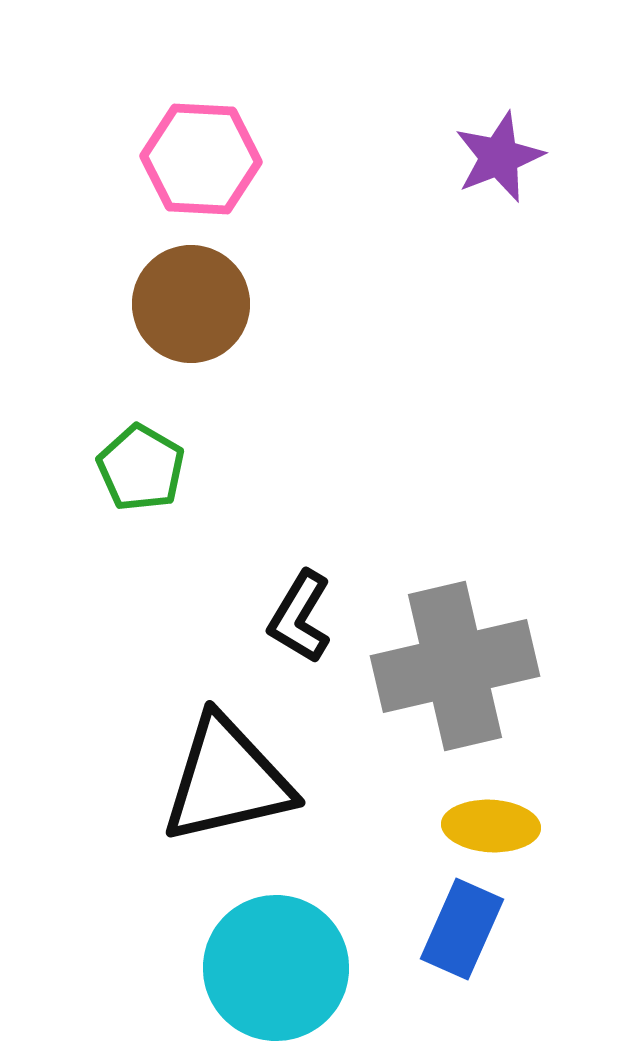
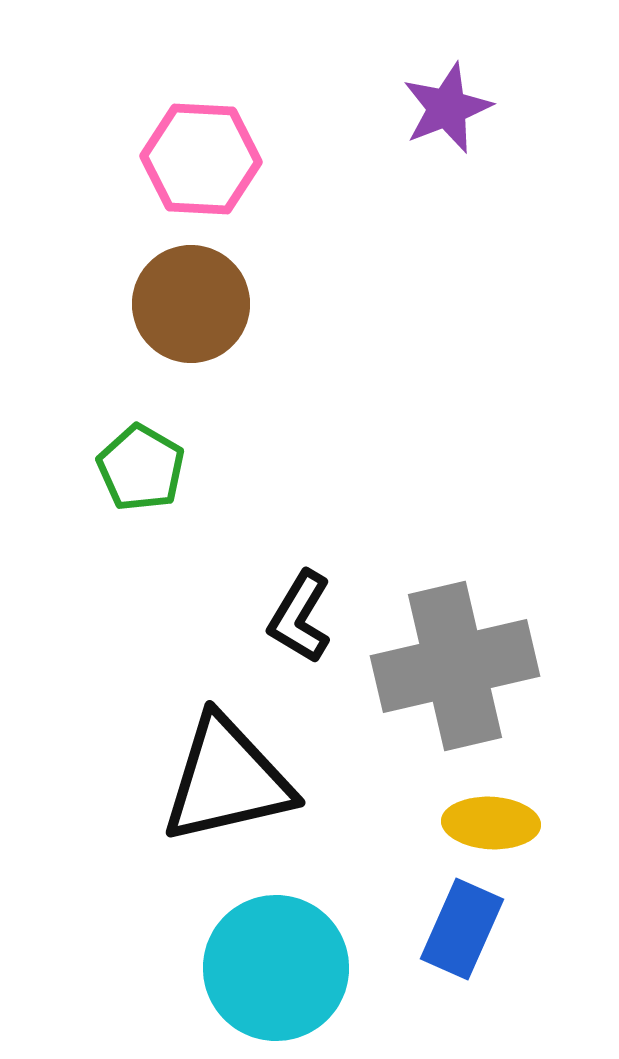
purple star: moved 52 px left, 49 px up
yellow ellipse: moved 3 px up
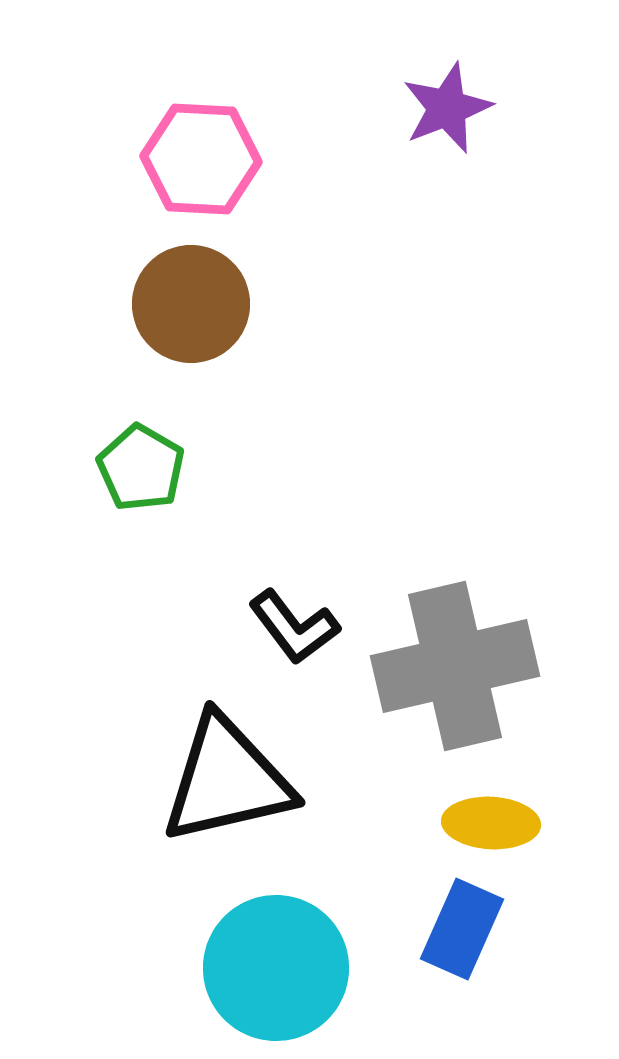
black L-shape: moved 6 px left, 10 px down; rotated 68 degrees counterclockwise
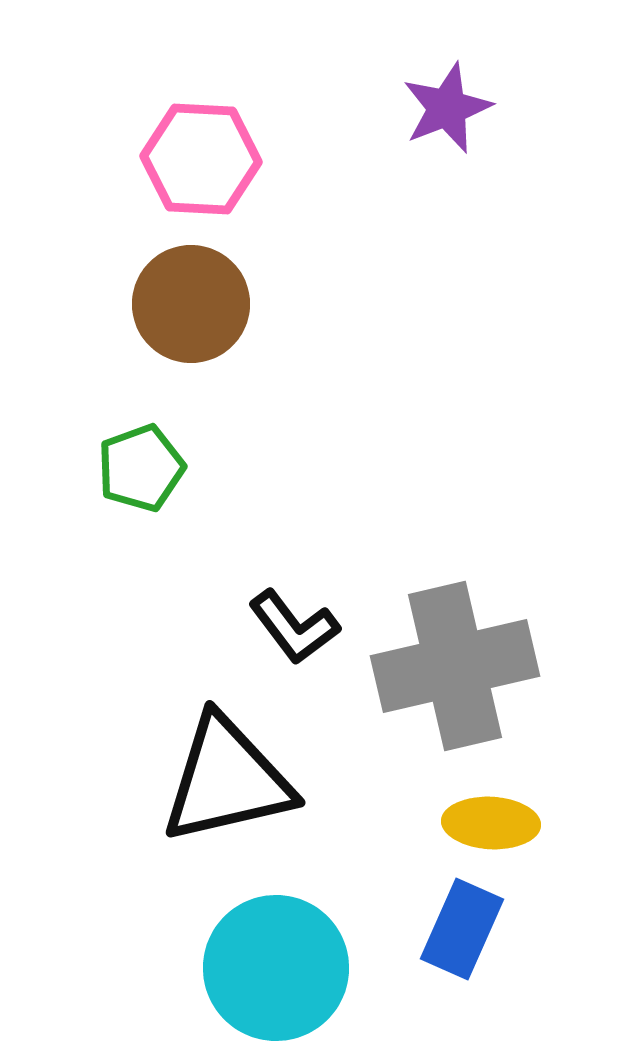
green pentagon: rotated 22 degrees clockwise
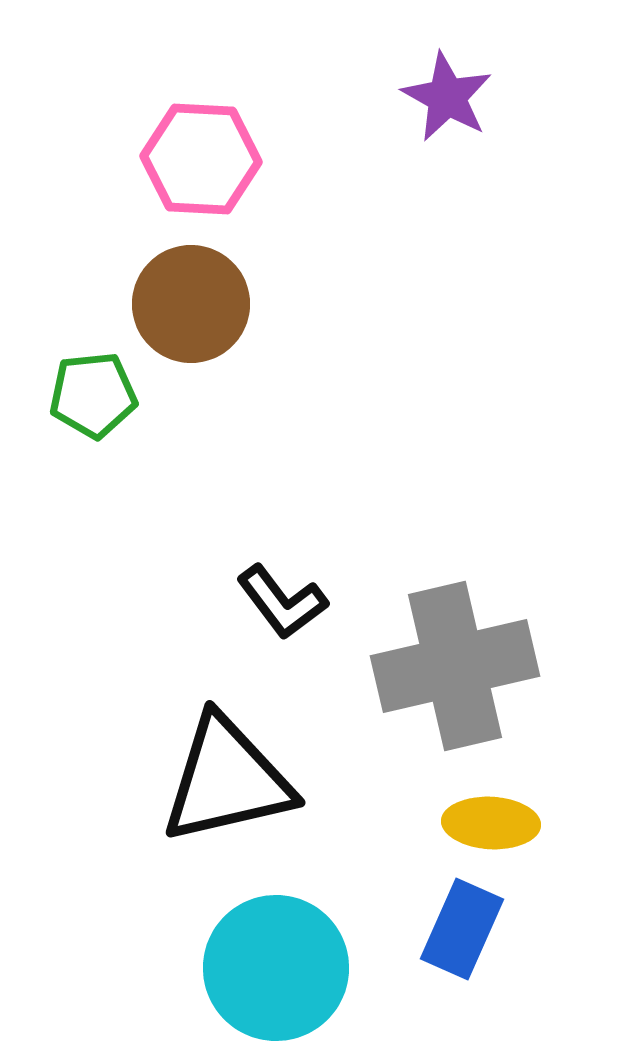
purple star: moved 11 px up; rotated 22 degrees counterclockwise
green pentagon: moved 48 px left, 73 px up; rotated 14 degrees clockwise
black L-shape: moved 12 px left, 25 px up
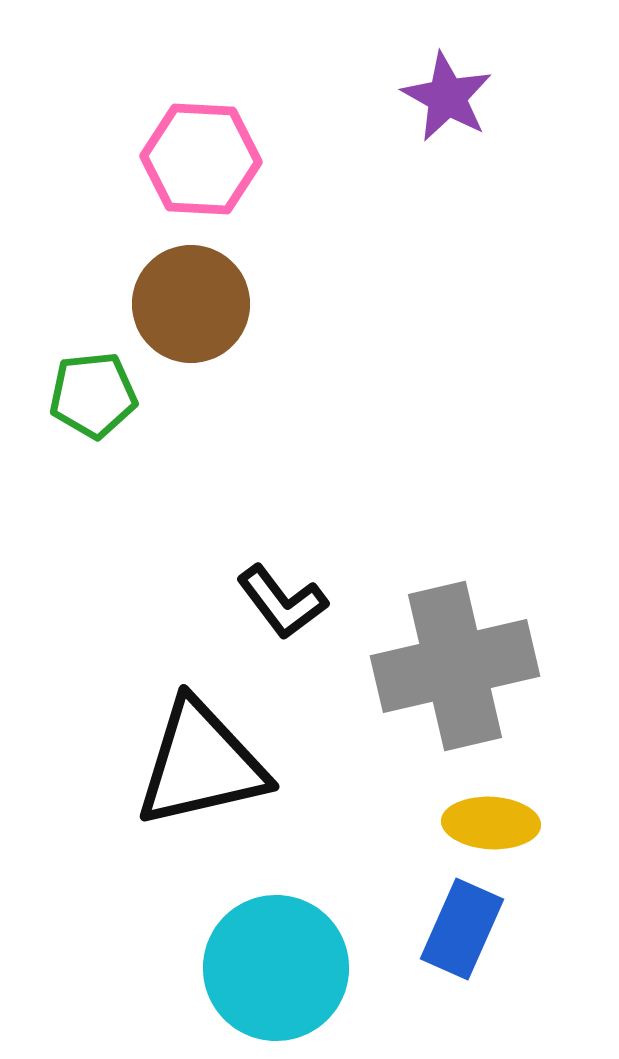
black triangle: moved 26 px left, 16 px up
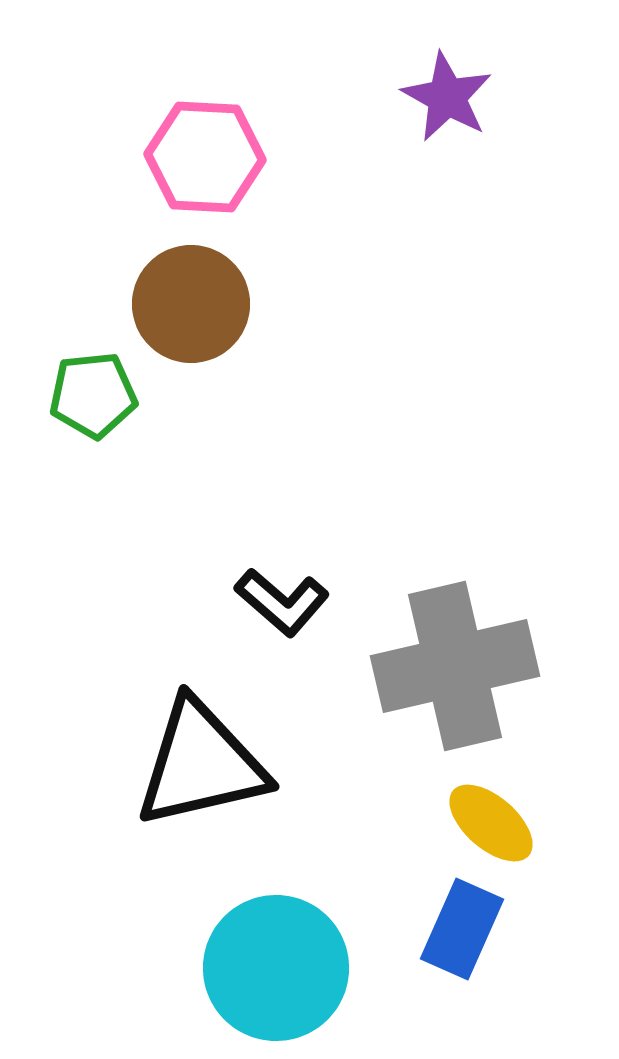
pink hexagon: moved 4 px right, 2 px up
black L-shape: rotated 12 degrees counterclockwise
yellow ellipse: rotated 38 degrees clockwise
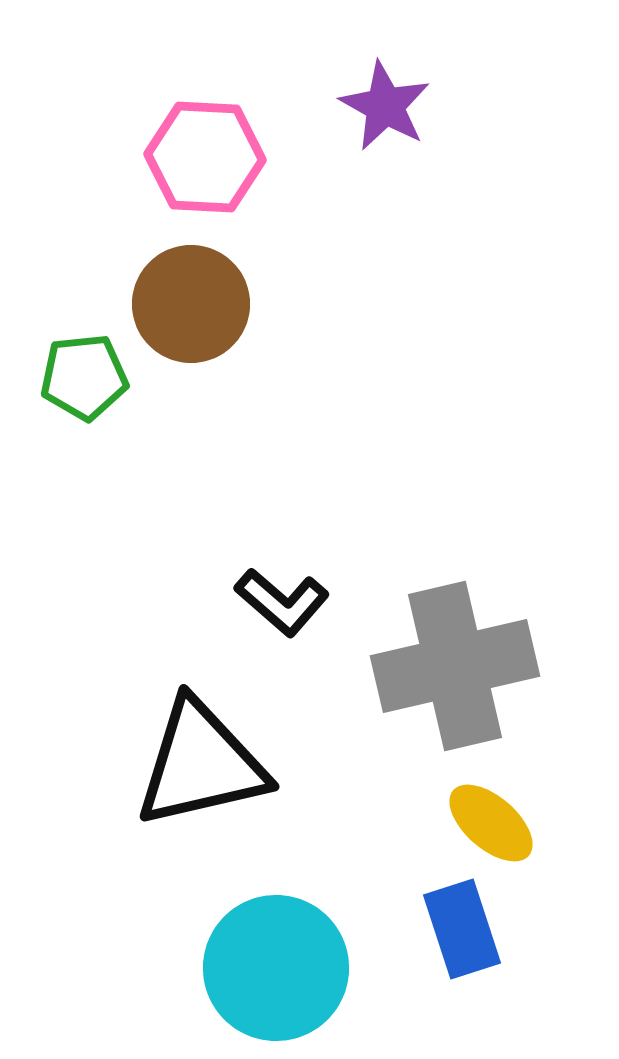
purple star: moved 62 px left, 9 px down
green pentagon: moved 9 px left, 18 px up
blue rectangle: rotated 42 degrees counterclockwise
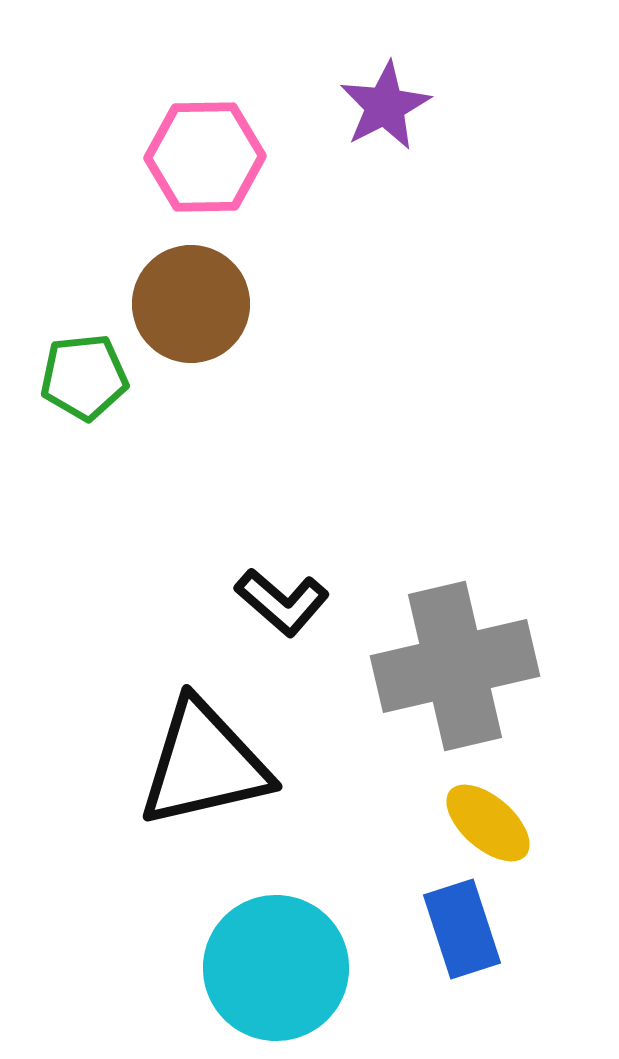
purple star: rotated 16 degrees clockwise
pink hexagon: rotated 4 degrees counterclockwise
black triangle: moved 3 px right
yellow ellipse: moved 3 px left
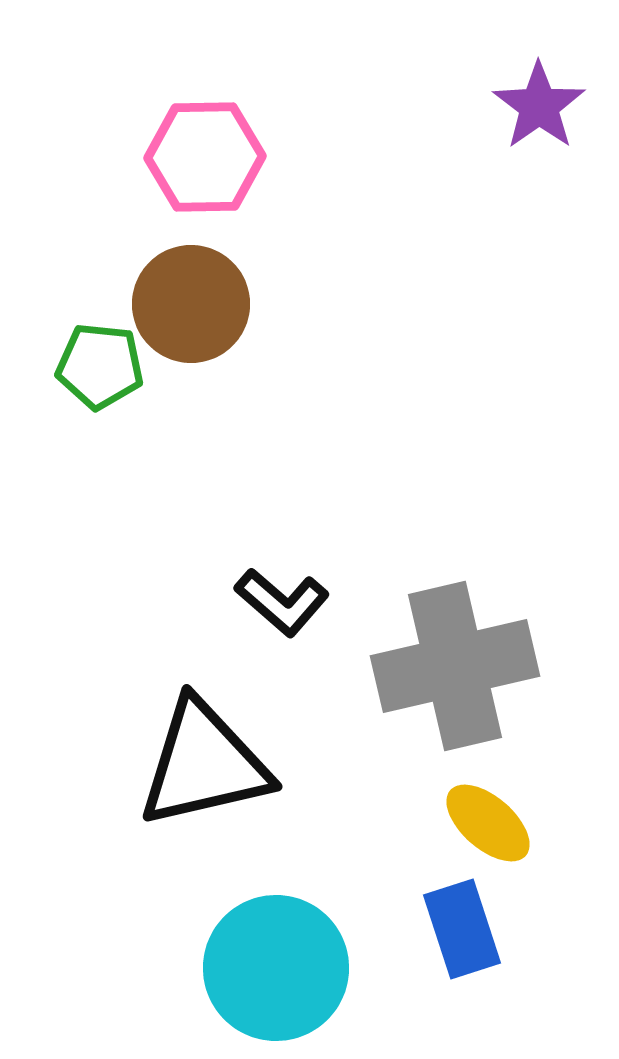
purple star: moved 154 px right; rotated 8 degrees counterclockwise
green pentagon: moved 16 px right, 11 px up; rotated 12 degrees clockwise
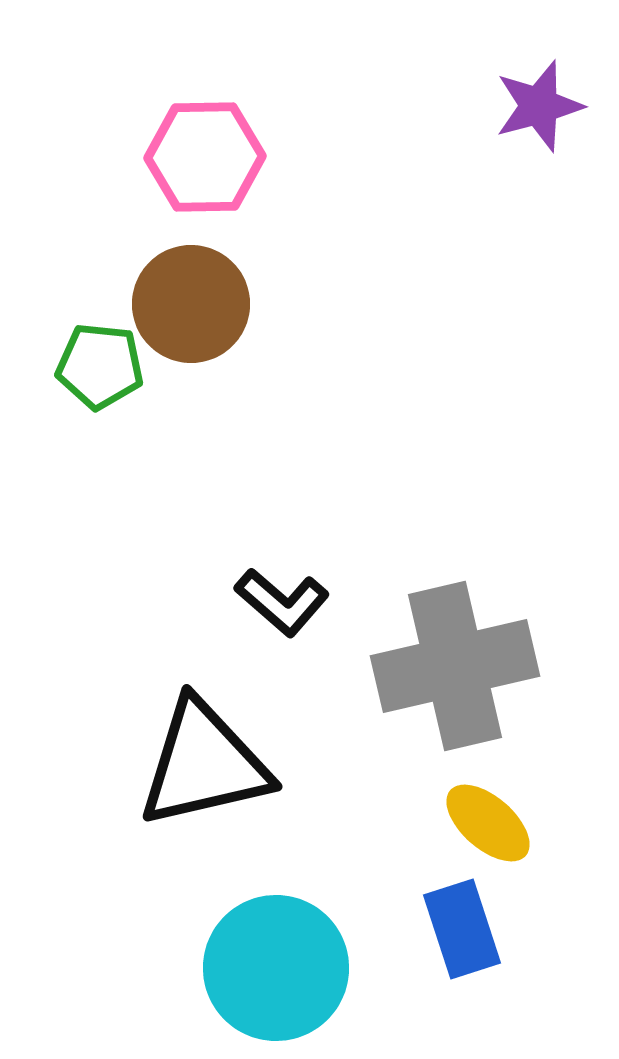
purple star: rotated 20 degrees clockwise
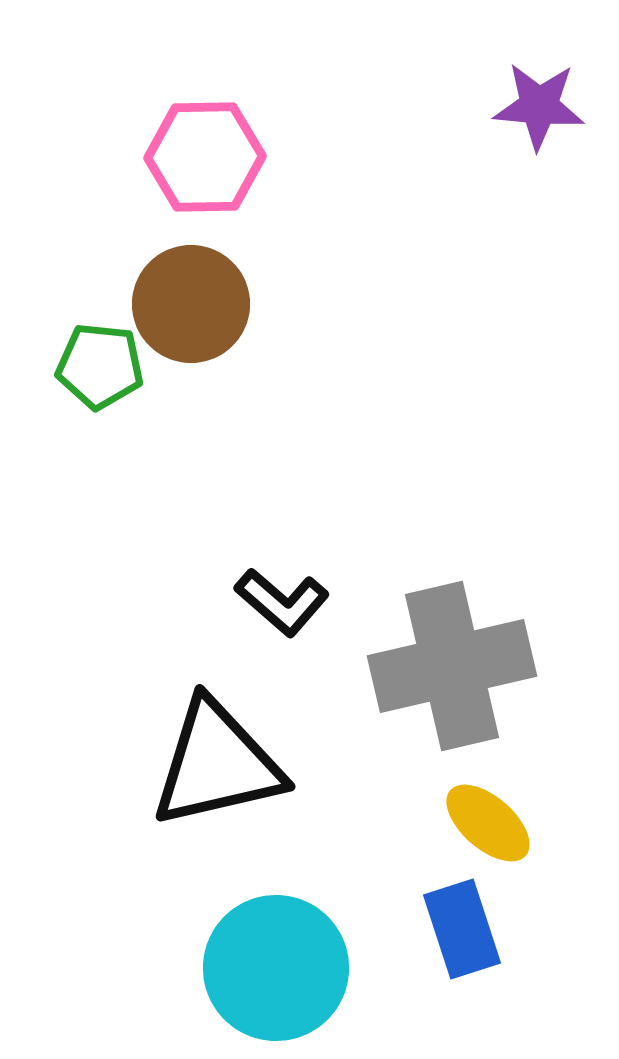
purple star: rotated 20 degrees clockwise
gray cross: moved 3 px left
black triangle: moved 13 px right
